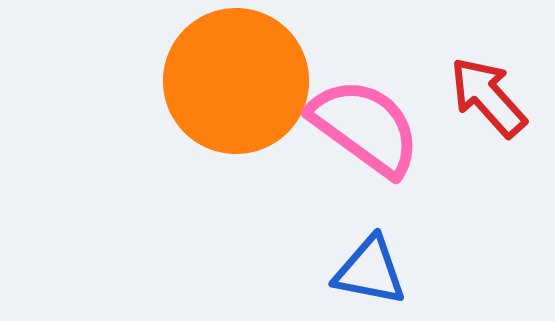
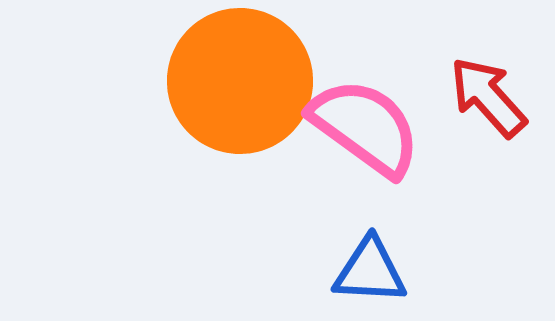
orange circle: moved 4 px right
blue triangle: rotated 8 degrees counterclockwise
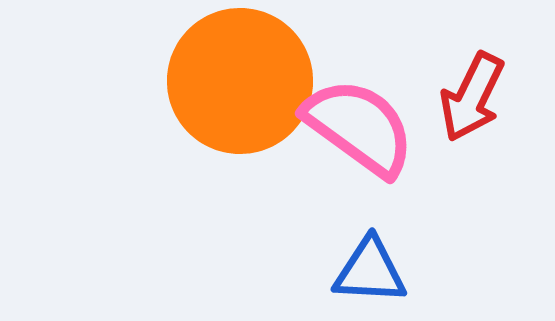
red arrow: moved 16 px left; rotated 112 degrees counterclockwise
pink semicircle: moved 6 px left
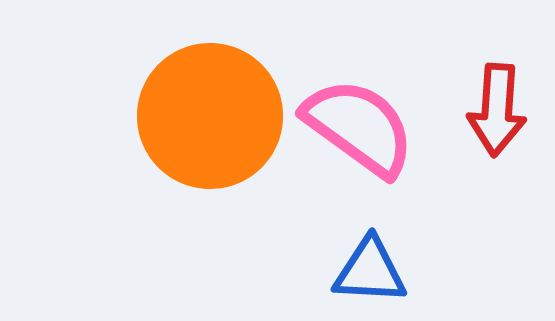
orange circle: moved 30 px left, 35 px down
red arrow: moved 25 px right, 13 px down; rotated 22 degrees counterclockwise
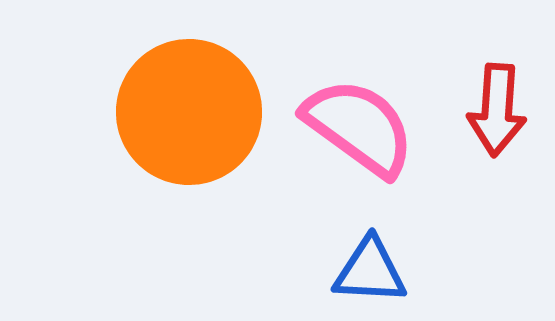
orange circle: moved 21 px left, 4 px up
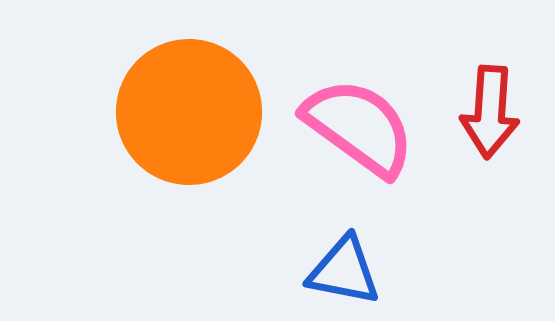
red arrow: moved 7 px left, 2 px down
blue triangle: moved 26 px left; rotated 8 degrees clockwise
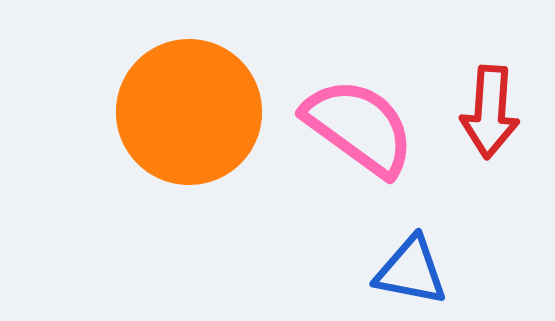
blue triangle: moved 67 px right
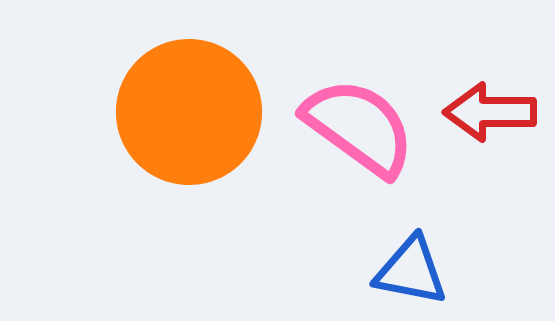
red arrow: rotated 86 degrees clockwise
